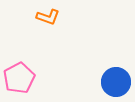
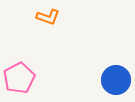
blue circle: moved 2 px up
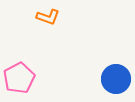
blue circle: moved 1 px up
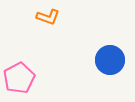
blue circle: moved 6 px left, 19 px up
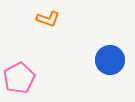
orange L-shape: moved 2 px down
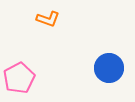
blue circle: moved 1 px left, 8 px down
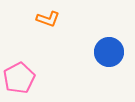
blue circle: moved 16 px up
